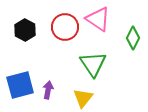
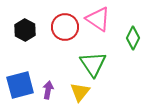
yellow triangle: moved 3 px left, 6 px up
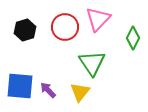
pink triangle: rotated 40 degrees clockwise
black hexagon: rotated 15 degrees clockwise
green triangle: moved 1 px left, 1 px up
blue square: moved 1 px down; rotated 20 degrees clockwise
purple arrow: rotated 54 degrees counterclockwise
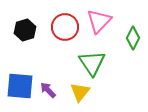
pink triangle: moved 1 px right, 2 px down
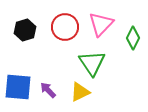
pink triangle: moved 2 px right, 3 px down
blue square: moved 2 px left, 1 px down
yellow triangle: rotated 25 degrees clockwise
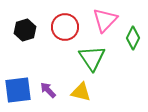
pink triangle: moved 4 px right, 4 px up
green triangle: moved 5 px up
blue square: moved 3 px down; rotated 12 degrees counterclockwise
yellow triangle: moved 1 px right; rotated 40 degrees clockwise
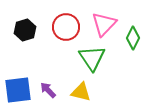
pink triangle: moved 1 px left, 4 px down
red circle: moved 1 px right
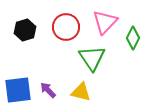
pink triangle: moved 1 px right, 2 px up
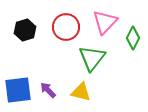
green triangle: rotated 12 degrees clockwise
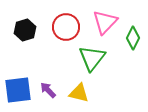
yellow triangle: moved 2 px left, 1 px down
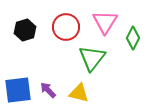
pink triangle: rotated 12 degrees counterclockwise
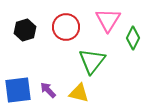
pink triangle: moved 3 px right, 2 px up
green triangle: moved 3 px down
